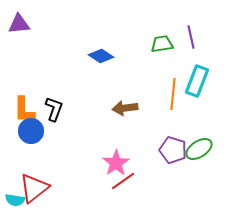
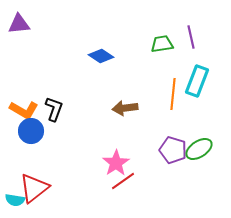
orange L-shape: rotated 60 degrees counterclockwise
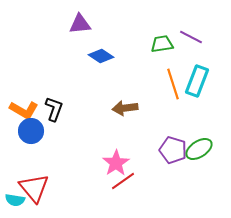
purple triangle: moved 61 px right
purple line: rotated 50 degrees counterclockwise
orange line: moved 10 px up; rotated 24 degrees counterclockwise
red triangle: rotated 32 degrees counterclockwise
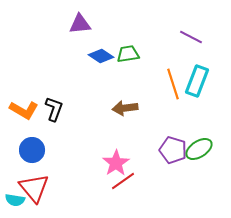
green trapezoid: moved 34 px left, 10 px down
blue circle: moved 1 px right, 19 px down
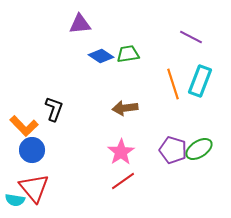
cyan rectangle: moved 3 px right
orange L-shape: moved 16 px down; rotated 16 degrees clockwise
pink star: moved 5 px right, 11 px up
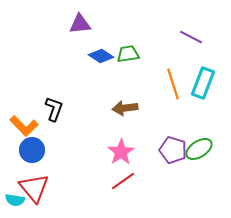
cyan rectangle: moved 3 px right, 2 px down
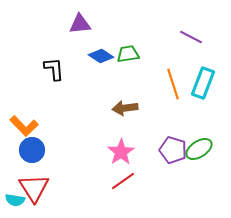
black L-shape: moved 40 px up; rotated 25 degrees counterclockwise
red triangle: rotated 8 degrees clockwise
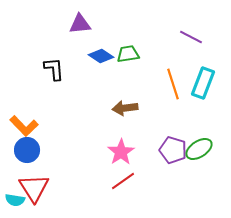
blue circle: moved 5 px left
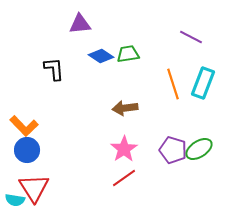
pink star: moved 3 px right, 3 px up
red line: moved 1 px right, 3 px up
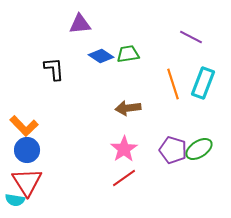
brown arrow: moved 3 px right
red triangle: moved 7 px left, 6 px up
